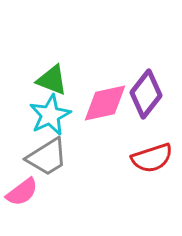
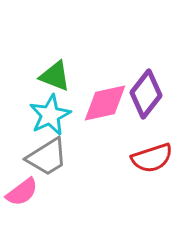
green triangle: moved 3 px right, 4 px up
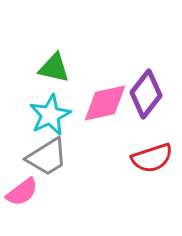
green triangle: moved 1 px left, 8 px up; rotated 8 degrees counterclockwise
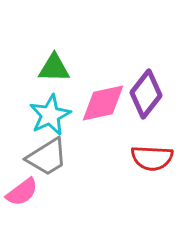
green triangle: rotated 12 degrees counterclockwise
pink diamond: moved 2 px left
red semicircle: rotated 21 degrees clockwise
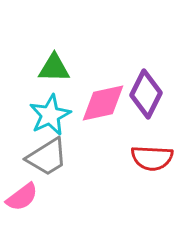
purple diamond: rotated 12 degrees counterclockwise
pink semicircle: moved 5 px down
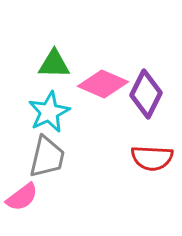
green triangle: moved 4 px up
pink diamond: moved 19 px up; rotated 36 degrees clockwise
cyan star: moved 1 px left, 3 px up
gray trapezoid: rotated 45 degrees counterclockwise
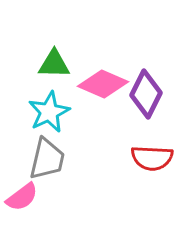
gray trapezoid: moved 2 px down
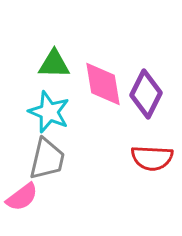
pink diamond: rotated 57 degrees clockwise
cyan star: rotated 24 degrees counterclockwise
